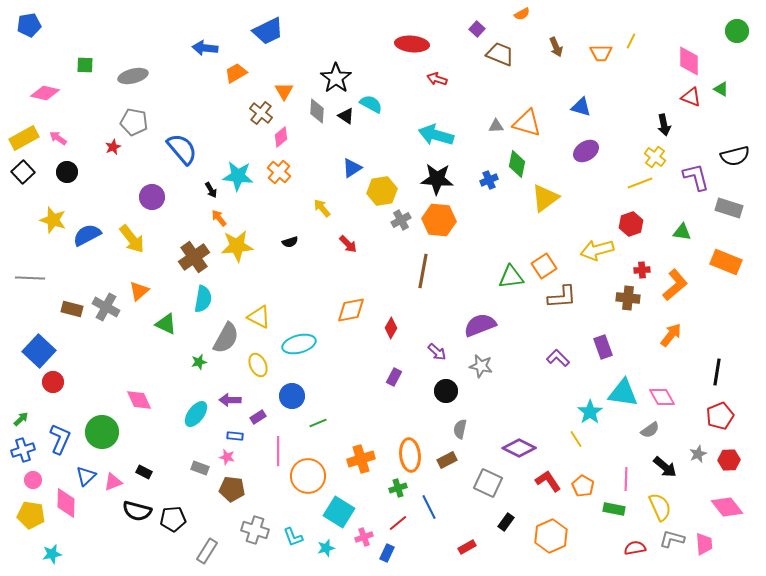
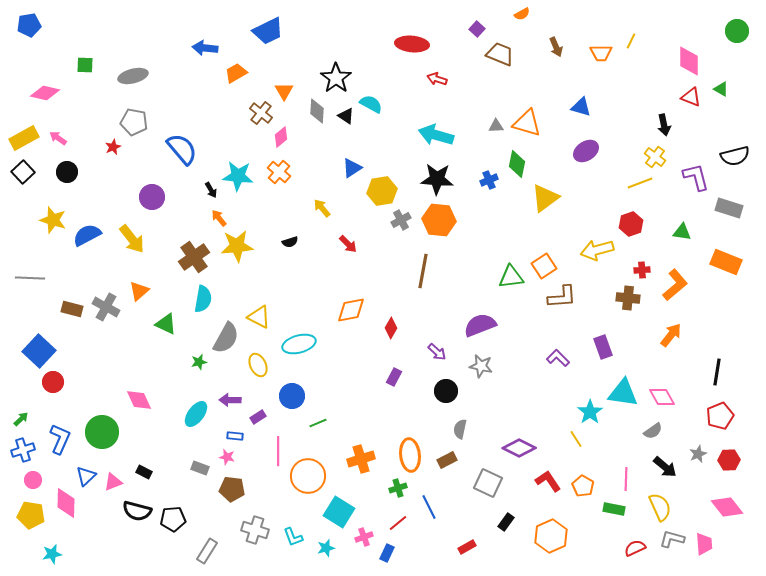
gray semicircle at (650, 430): moved 3 px right, 1 px down
red semicircle at (635, 548): rotated 15 degrees counterclockwise
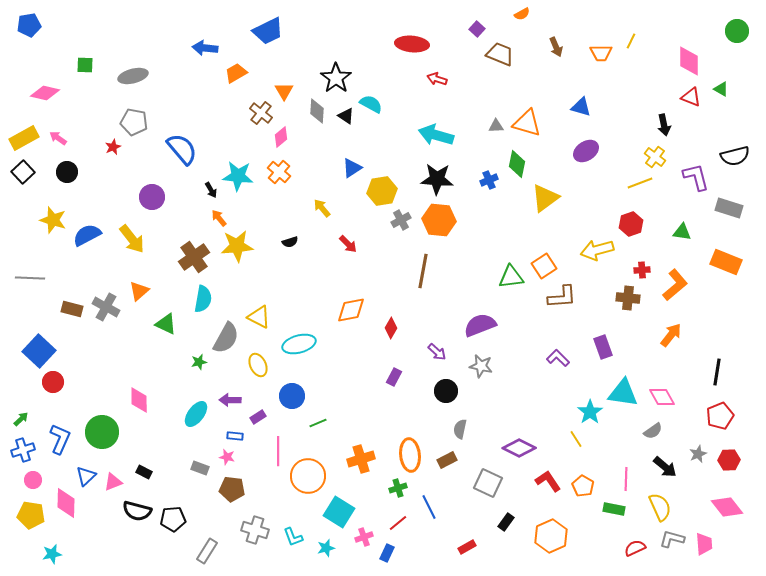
pink diamond at (139, 400): rotated 24 degrees clockwise
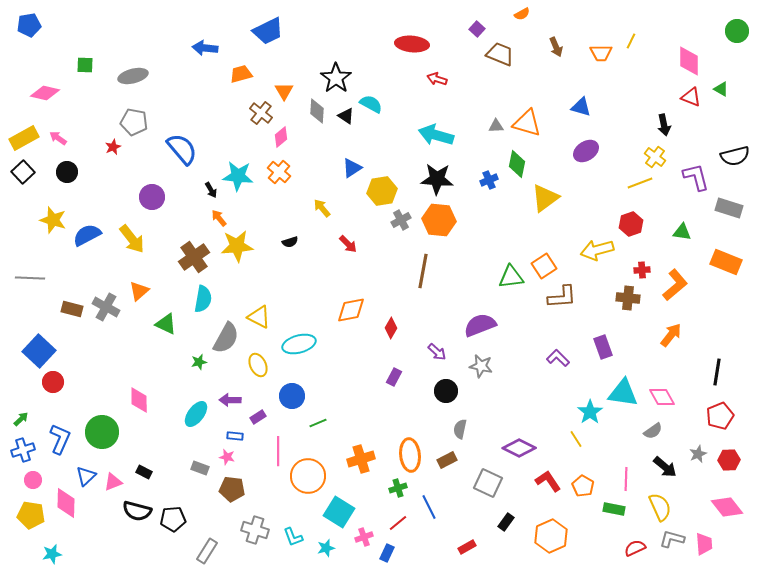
orange trapezoid at (236, 73): moved 5 px right, 1 px down; rotated 15 degrees clockwise
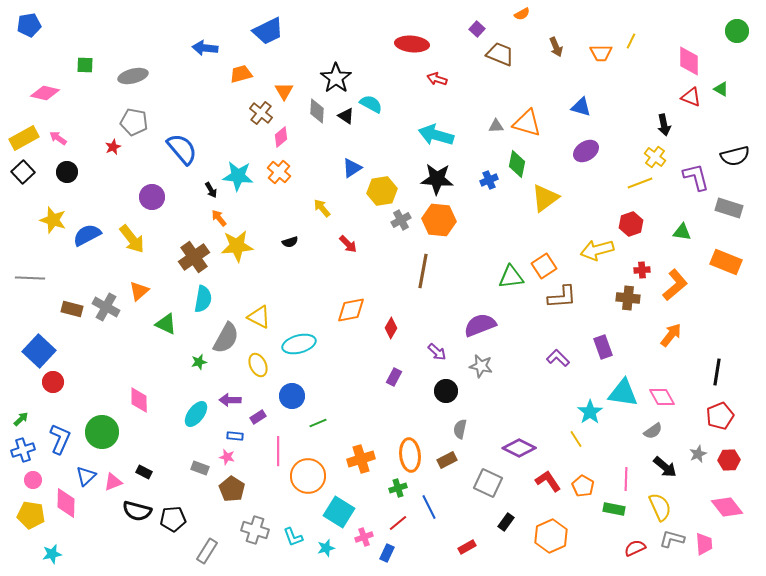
brown pentagon at (232, 489): rotated 25 degrees clockwise
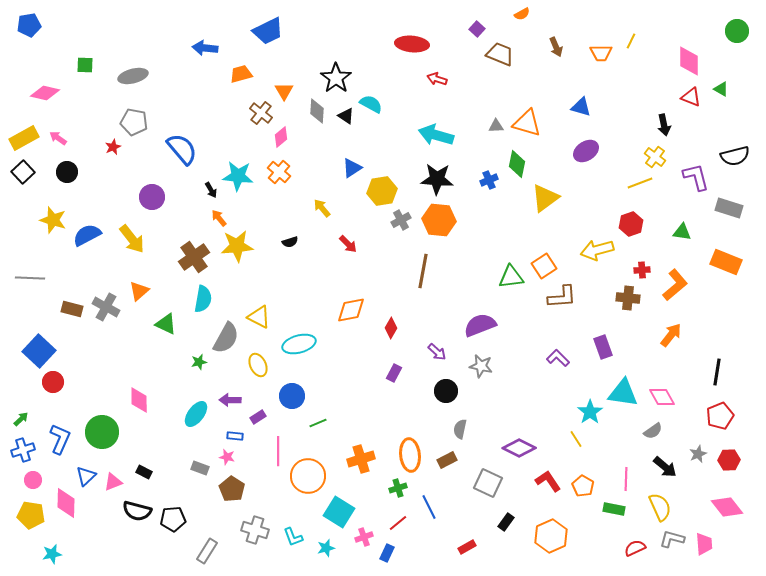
purple rectangle at (394, 377): moved 4 px up
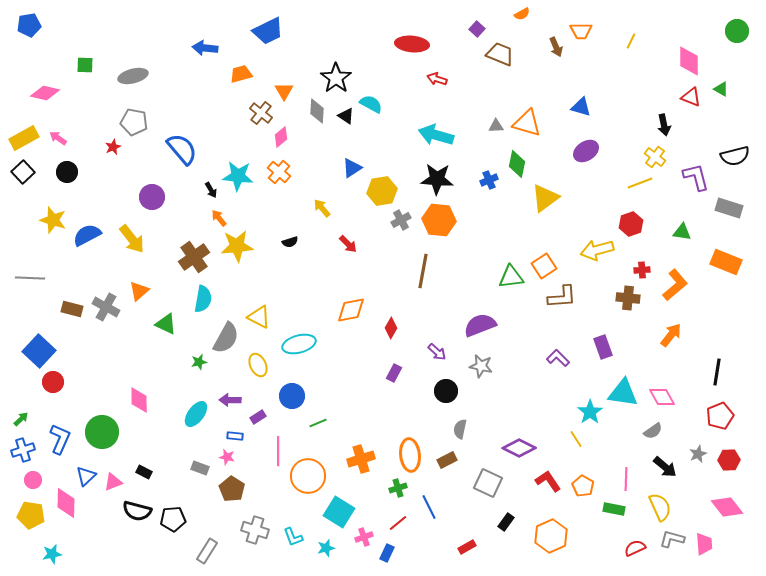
orange trapezoid at (601, 53): moved 20 px left, 22 px up
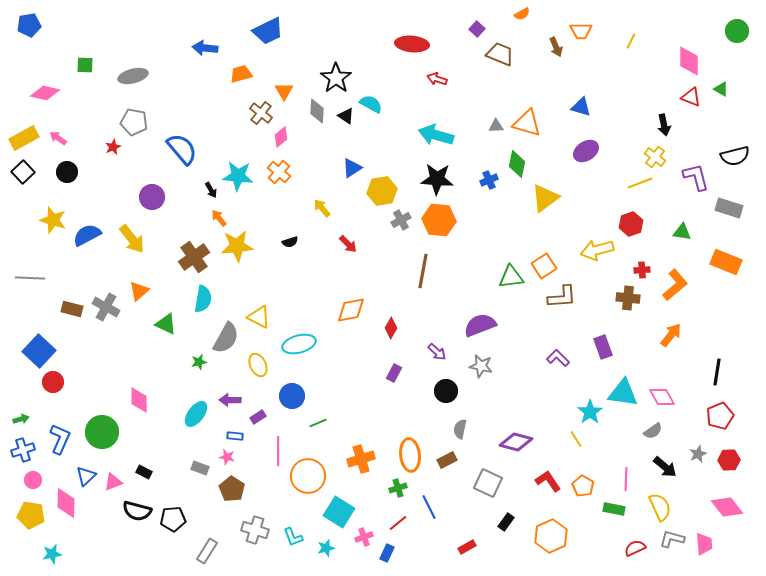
green arrow at (21, 419): rotated 28 degrees clockwise
purple diamond at (519, 448): moved 3 px left, 6 px up; rotated 12 degrees counterclockwise
